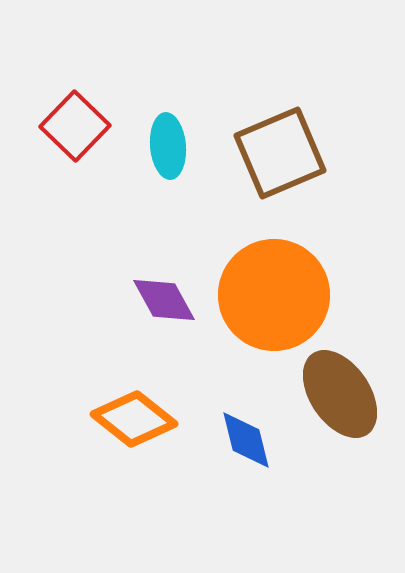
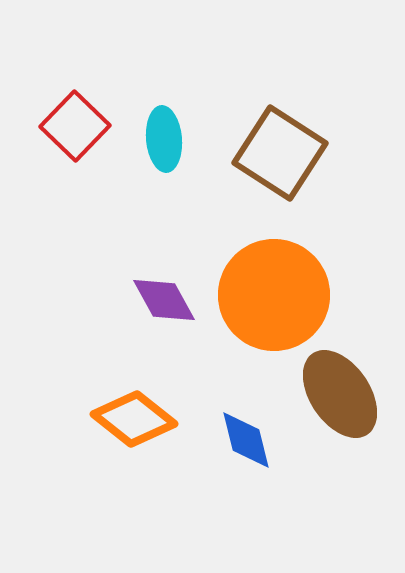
cyan ellipse: moved 4 px left, 7 px up
brown square: rotated 34 degrees counterclockwise
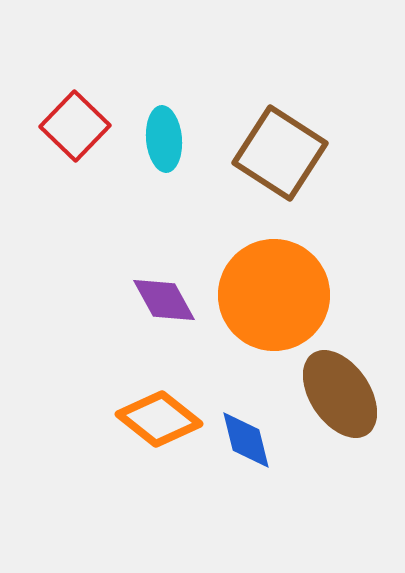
orange diamond: moved 25 px right
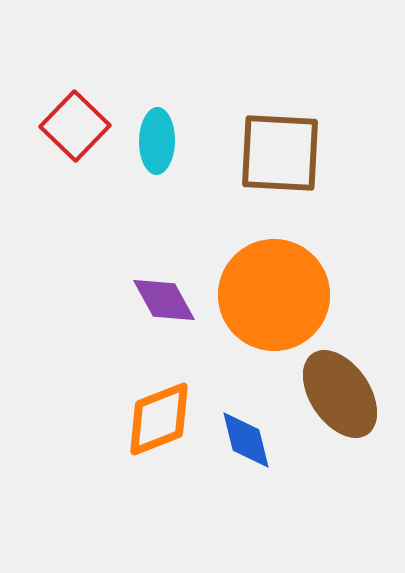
cyan ellipse: moved 7 px left, 2 px down; rotated 6 degrees clockwise
brown square: rotated 30 degrees counterclockwise
orange diamond: rotated 60 degrees counterclockwise
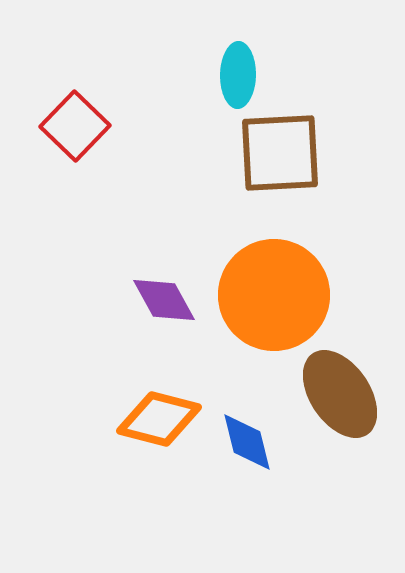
cyan ellipse: moved 81 px right, 66 px up
brown square: rotated 6 degrees counterclockwise
orange diamond: rotated 36 degrees clockwise
blue diamond: moved 1 px right, 2 px down
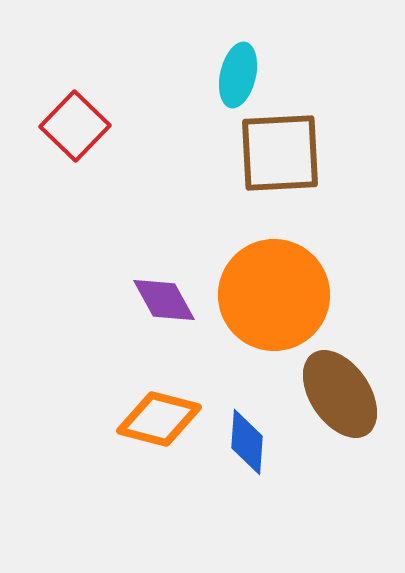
cyan ellipse: rotated 12 degrees clockwise
blue diamond: rotated 18 degrees clockwise
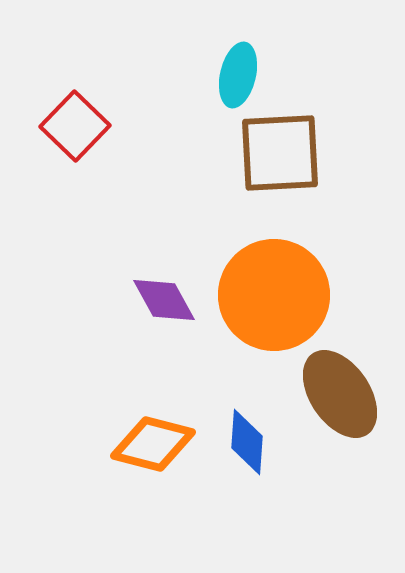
orange diamond: moved 6 px left, 25 px down
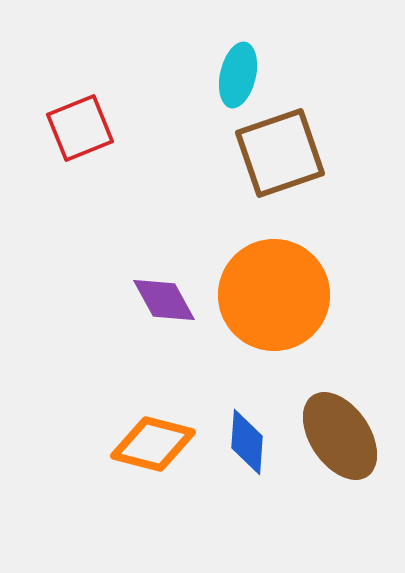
red square: moved 5 px right, 2 px down; rotated 24 degrees clockwise
brown square: rotated 16 degrees counterclockwise
brown ellipse: moved 42 px down
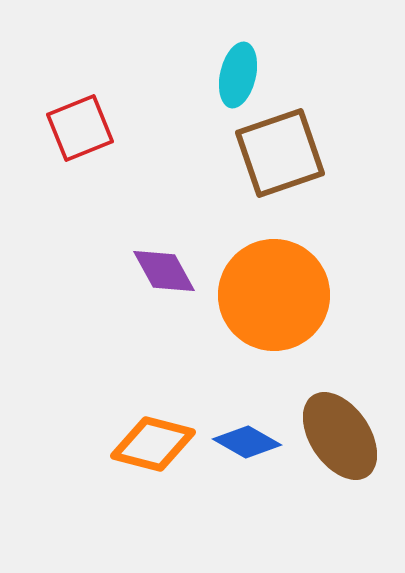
purple diamond: moved 29 px up
blue diamond: rotated 64 degrees counterclockwise
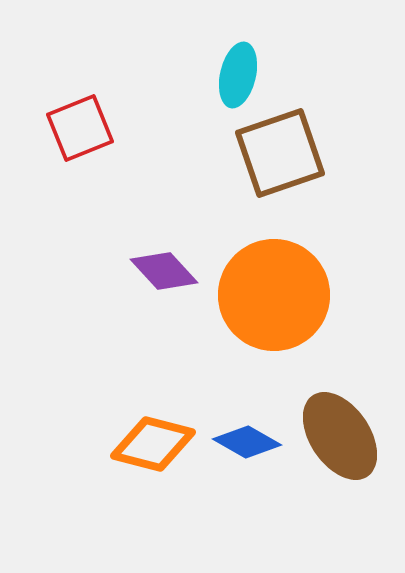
purple diamond: rotated 14 degrees counterclockwise
